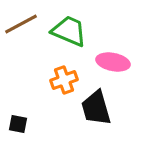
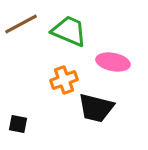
black trapezoid: rotated 60 degrees counterclockwise
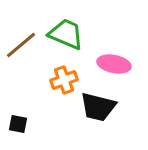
brown line: moved 21 px down; rotated 12 degrees counterclockwise
green trapezoid: moved 3 px left, 3 px down
pink ellipse: moved 1 px right, 2 px down
black trapezoid: moved 2 px right, 1 px up
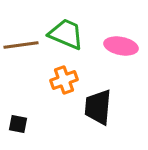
brown line: rotated 32 degrees clockwise
pink ellipse: moved 7 px right, 18 px up
black trapezoid: rotated 81 degrees clockwise
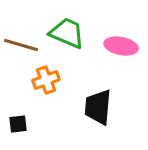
green trapezoid: moved 1 px right, 1 px up
brown line: rotated 24 degrees clockwise
orange cross: moved 18 px left
black square: rotated 18 degrees counterclockwise
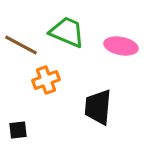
green trapezoid: moved 1 px up
brown line: rotated 12 degrees clockwise
black square: moved 6 px down
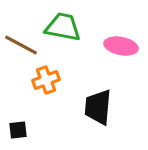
green trapezoid: moved 4 px left, 5 px up; rotated 12 degrees counterclockwise
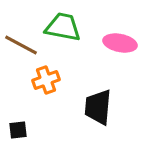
pink ellipse: moved 1 px left, 3 px up
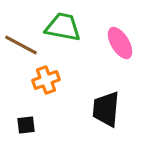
pink ellipse: rotated 48 degrees clockwise
black trapezoid: moved 8 px right, 2 px down
black square: moved 8 px right, 5 px up
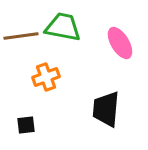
brown line: moved 9 px up; rotated 36 degrees counterclockwise
orange cross: moved 3 px up
